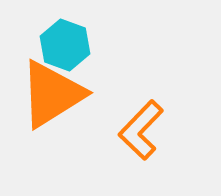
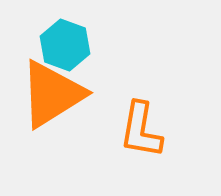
orange L-shape: rotated 34 degrees counterclockwise
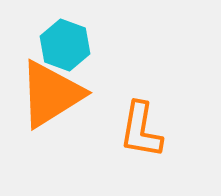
orange triangle: moved 1 px left
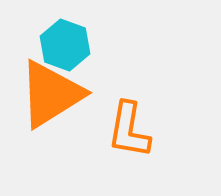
orange L-shape: moved 12 px left
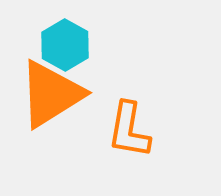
cyan hexagon: rotated 9 degrees clockwise
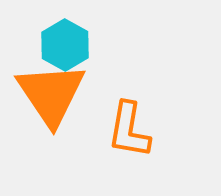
orange triangle: rotated 32 degrees counterclockwise
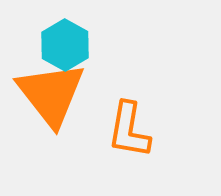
orange triangle: rotated 4 degrees counterclockwise
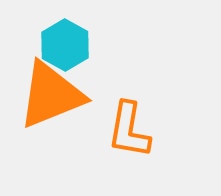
orange triangle: moved 1 px down; rotated 46 degrees clockwise
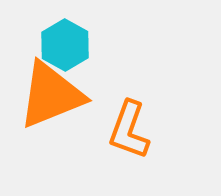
orange L-shape: rotated 10 degrees clockwise
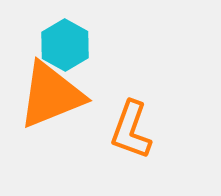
orange L-shape: moved 2 px right
